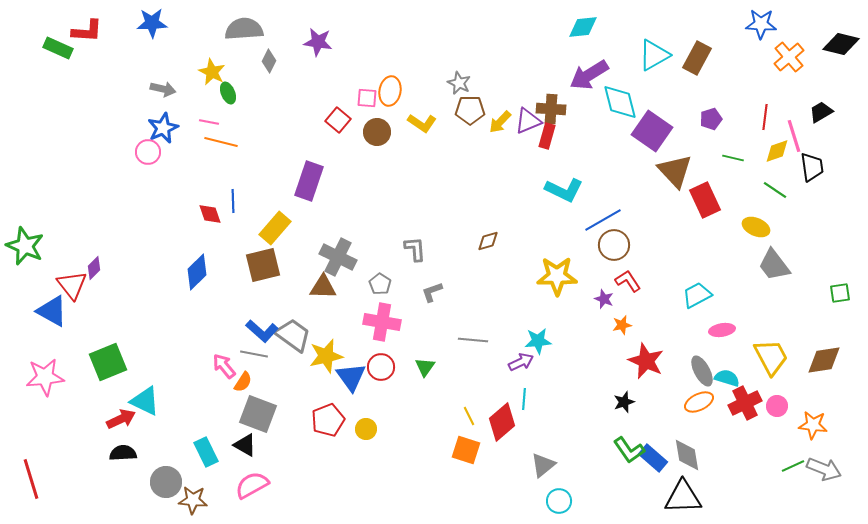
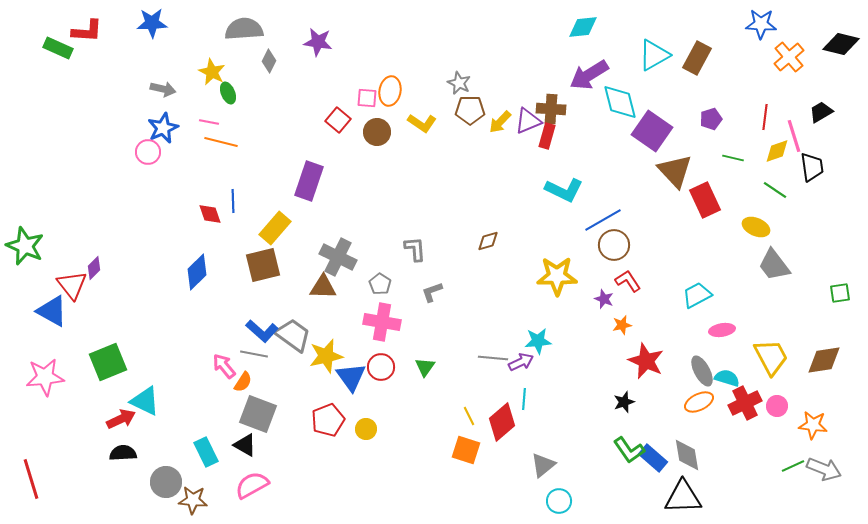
gray line at (473, 340): moved 20 px right, 18 px down
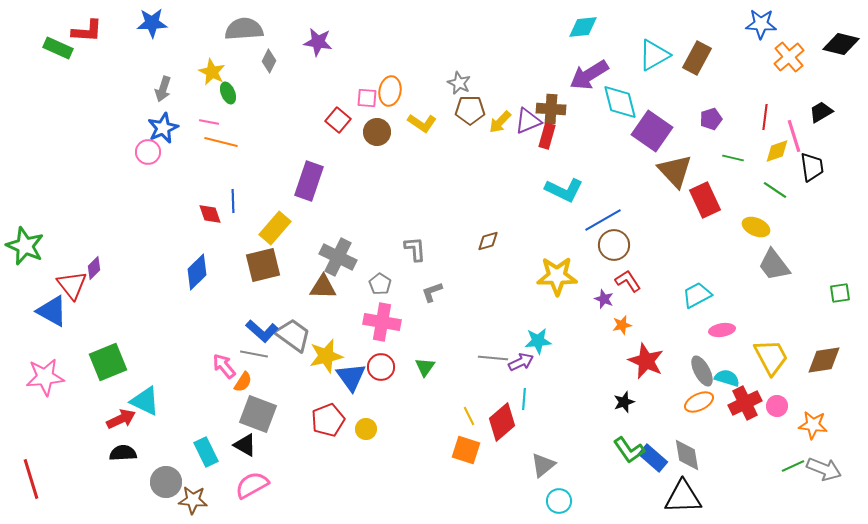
gray arrow at (163, 89): rotated 95 degrees clockwise
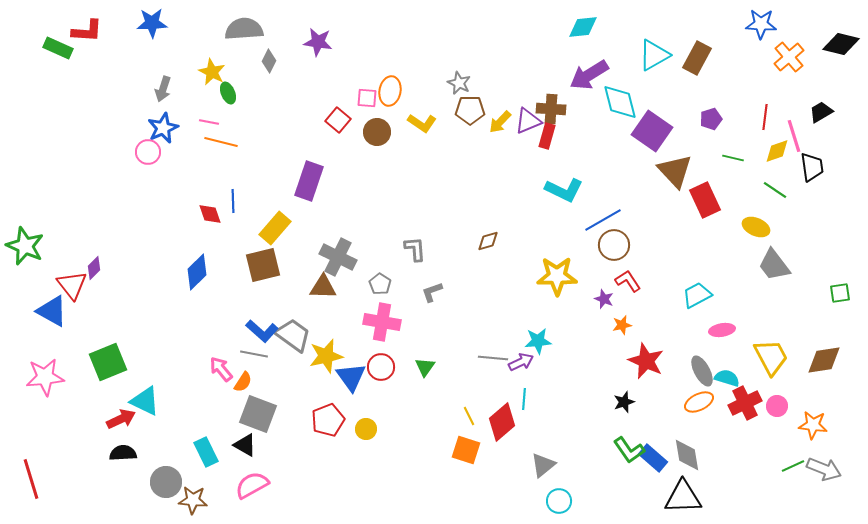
pink arrow at (224, 366): moved 3 px left, 3 px down
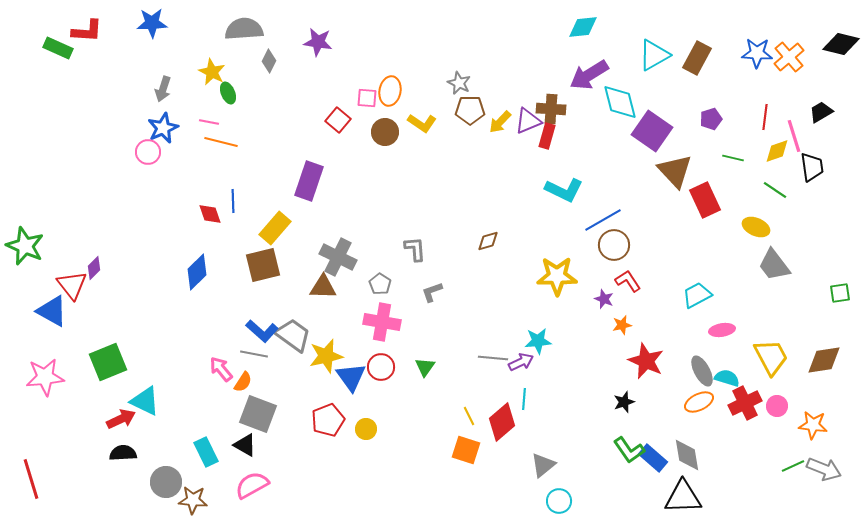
blue star at (761, 24): moved 4 px left, 29 px down
brown circle at (377, 132): moved 8 px right
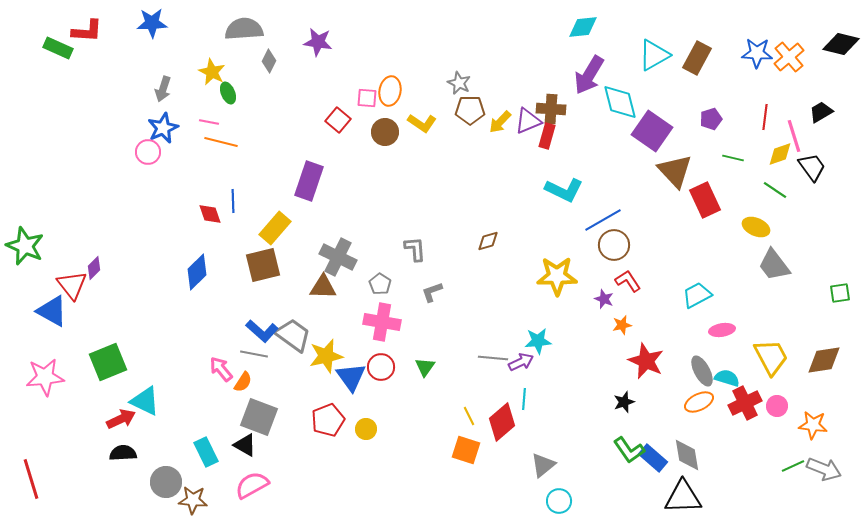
purple arrow at (589, 75): rotated 27 degrees counterclockwise
yellow diamond at (777, 151): moved 3 px right, 3 px down
black trapezoid at (812, 167): rotated 28 degrees counterclockwise
gray square at (258, 414): moved 1 px right, 3 px down
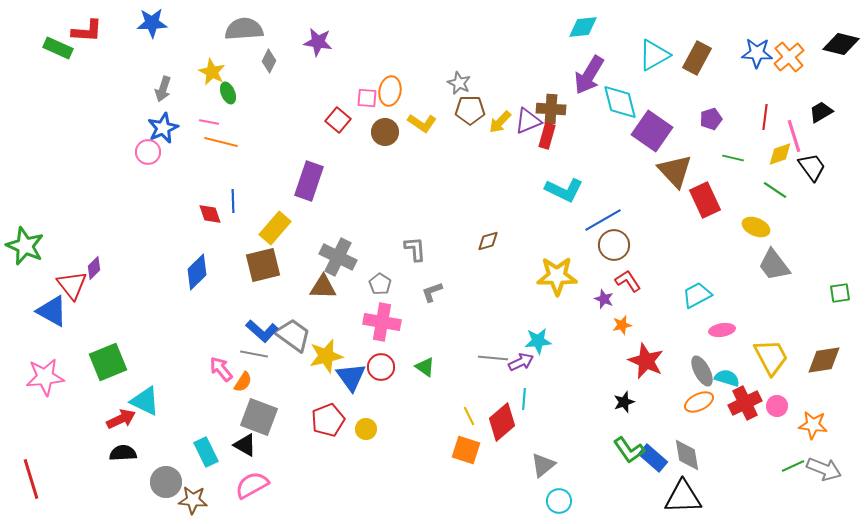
green triangle at (425, 367): rotated 30 degrees counterclockwise
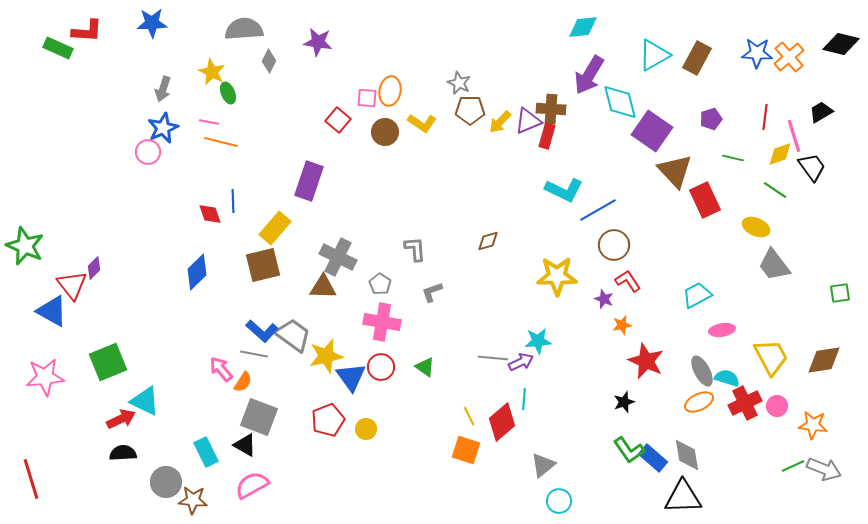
blue line at (603, 220): moved 5 px left, 10 px up
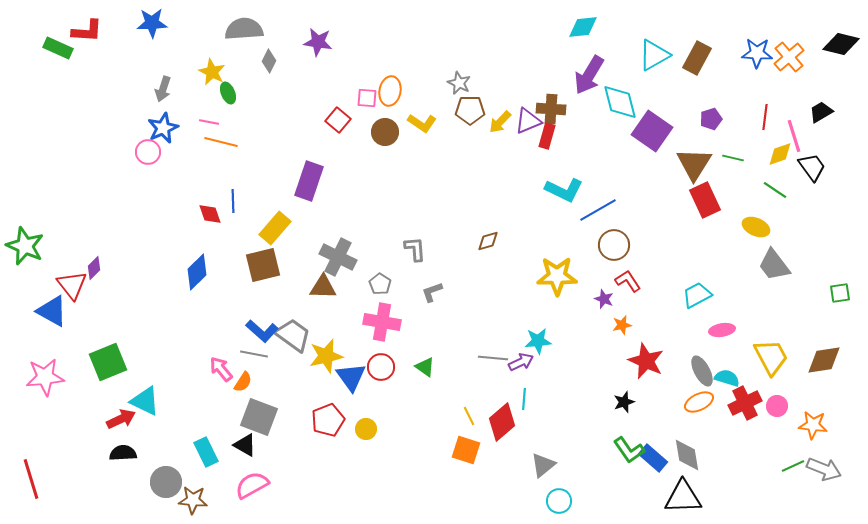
brown triangle at (675, 171): moved 19 px right, 7 px up; rotated 15 degrees clockwise
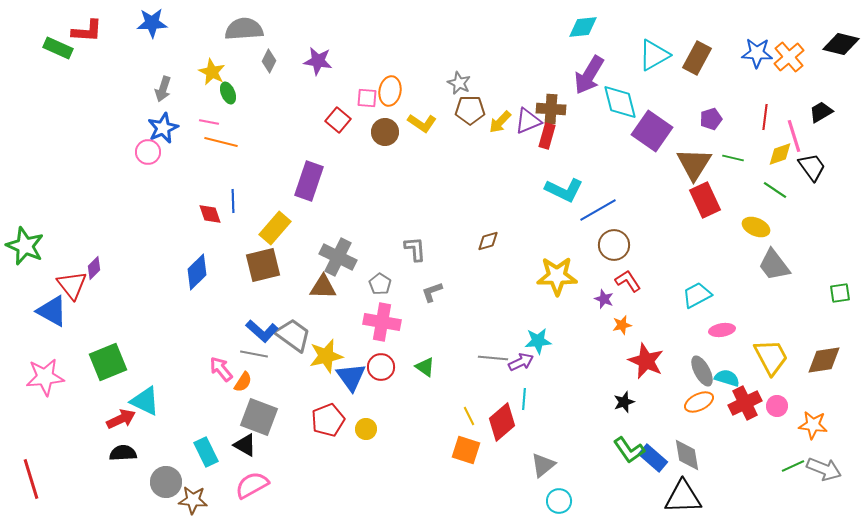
purple star at (318, 42): moved 19 px down
